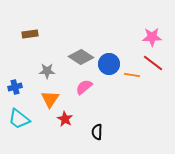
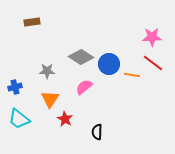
brown rectangle: moved 2 px right, 12 px up
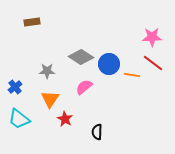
blue cross: rotated 24 degrees counterclockwise
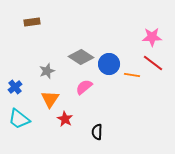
gray star: rotated 21 degrees counterclockwise
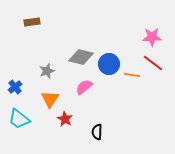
gray diamond: rotated 20 degrees counterclockwise
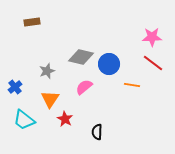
orange line: moved 10 px down
cyan trapezoid: moved 5 px right, 1 px down
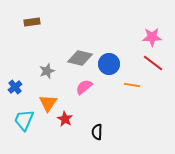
gray diamond: moved 1 px left, 1 px down
orange triangle: moved 2 px left, 4 px down
cyan trapezoid: rotated 75 degrees clockwise
